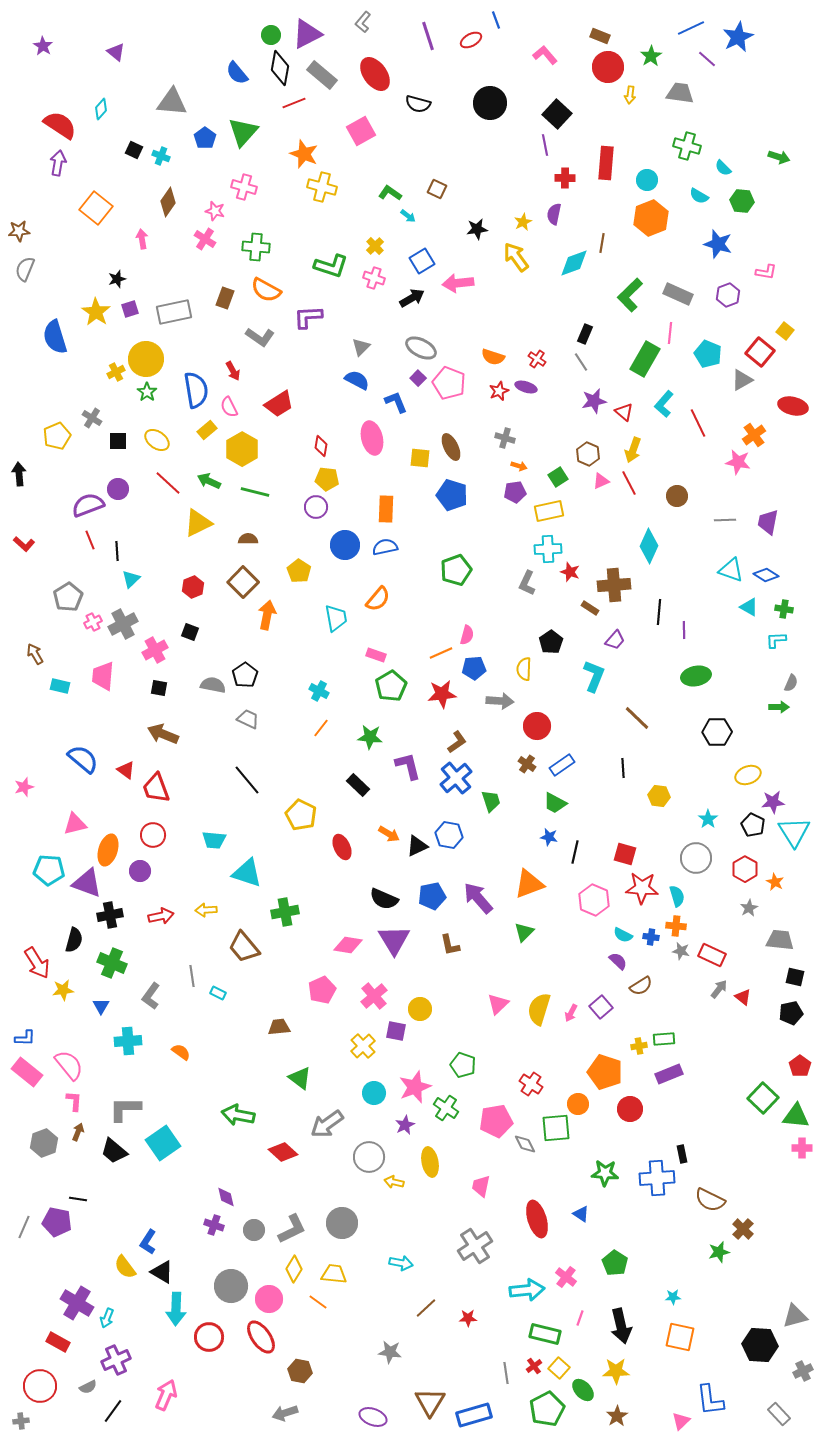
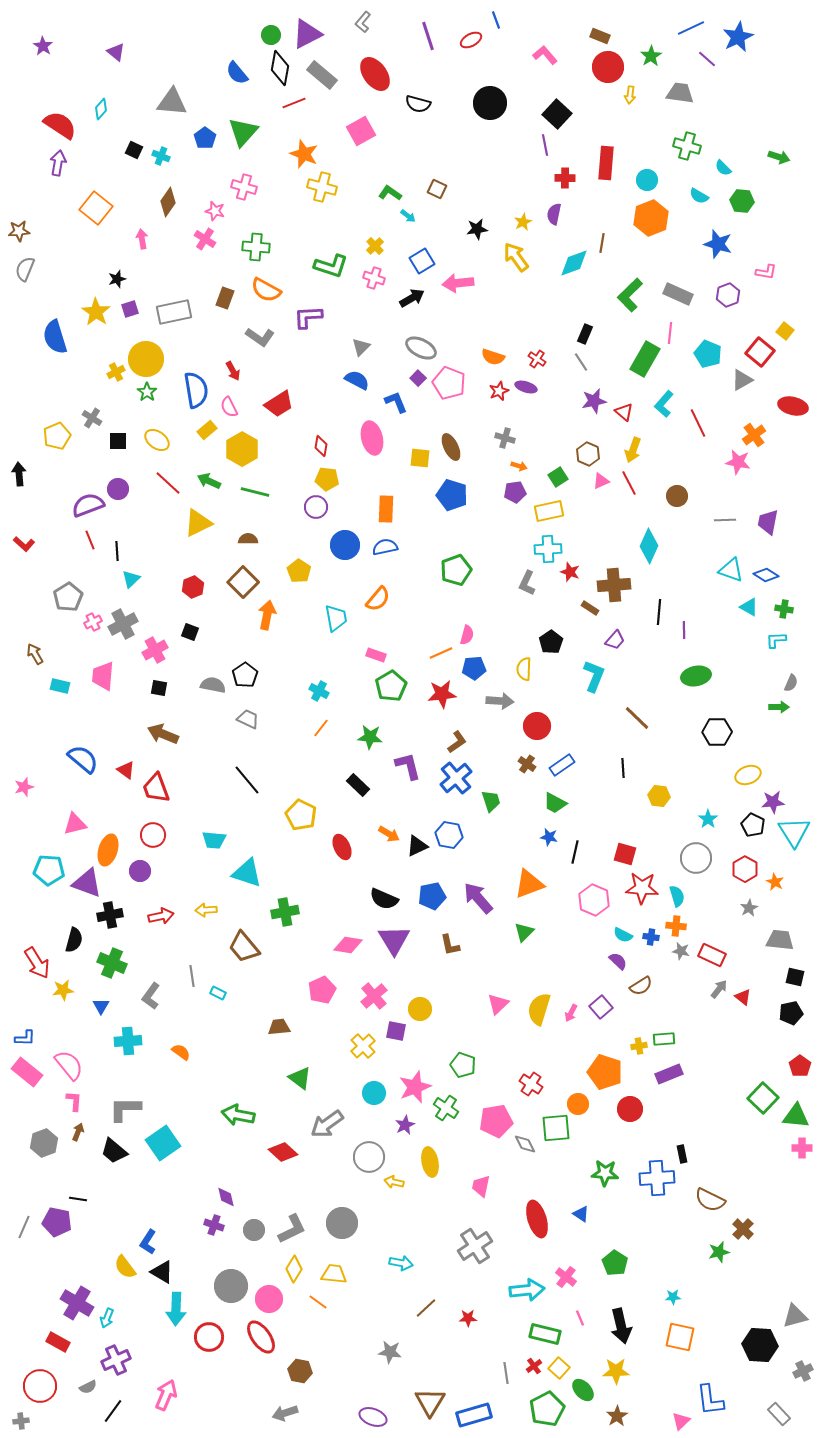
pink line at (580, 1318): rotated 42 degrees counterclockwise
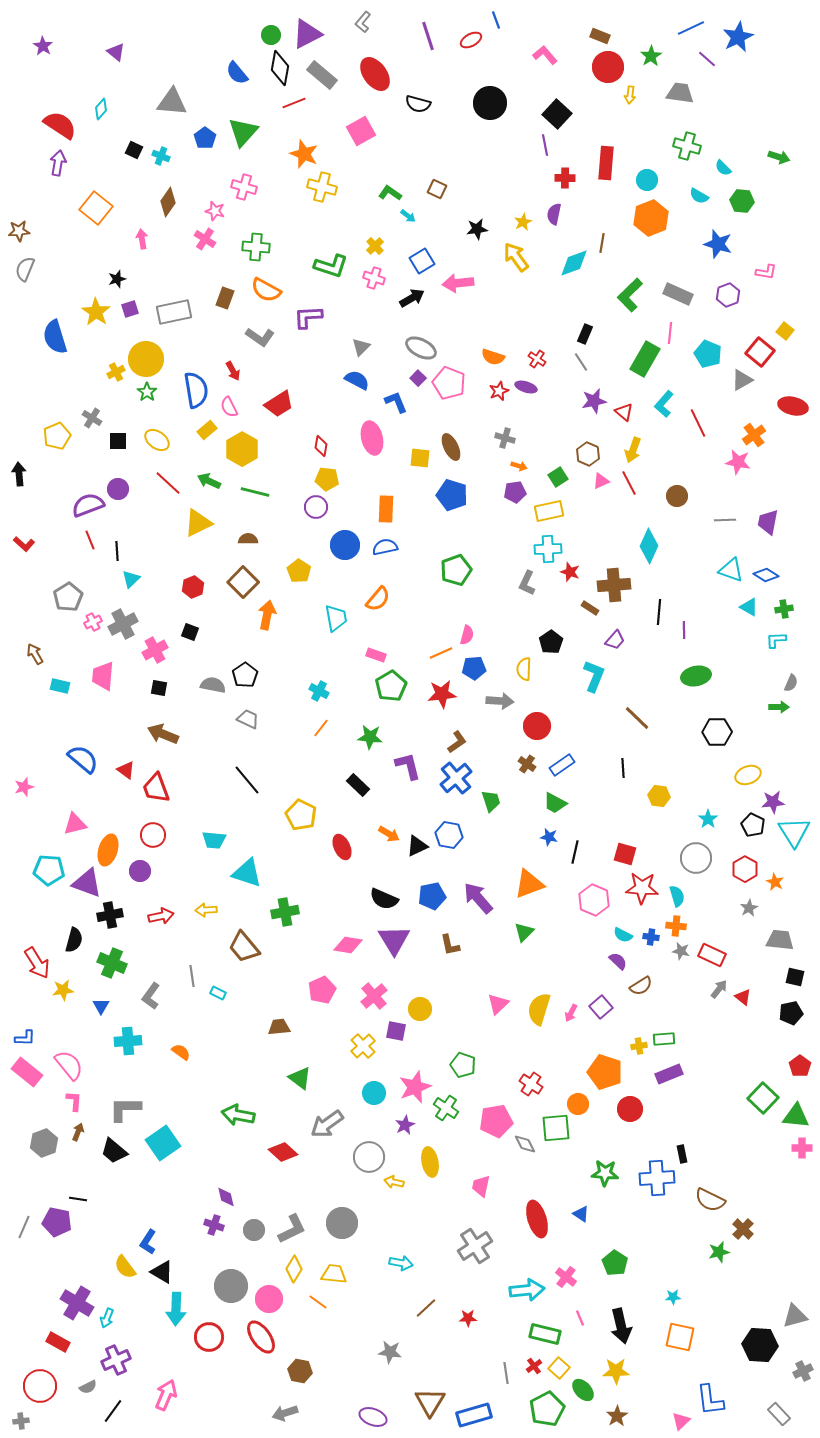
green cross at (784, 609): rotated 18 degrees counterclockwise
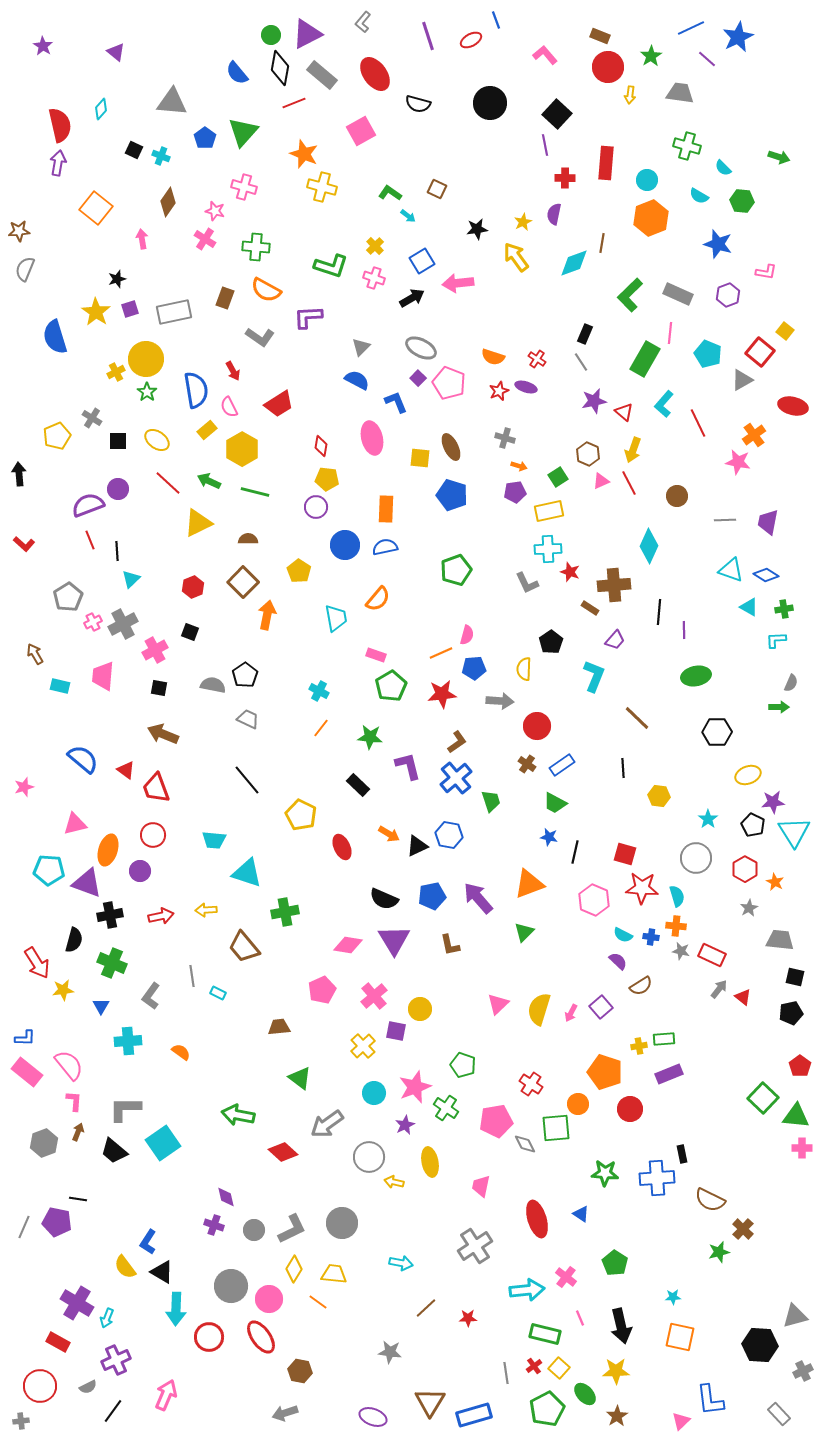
red semicircle at (60, 125): rotated 44 degrees clockwise
gray L-shape at (527, 583): rotated 50 degrees counterclockwise
green ellipse at (583, 1390): moved 2 px right, 4 px down
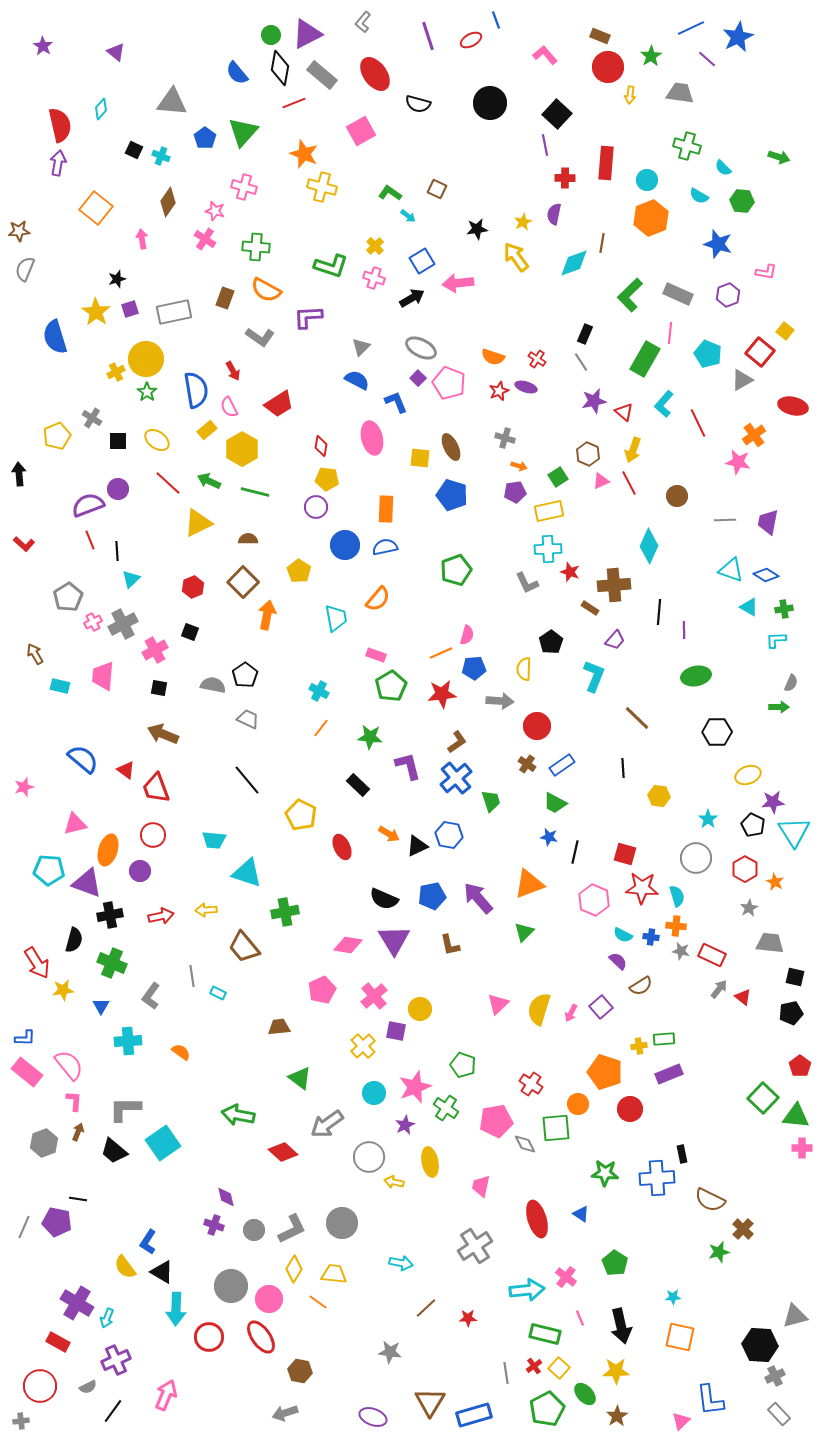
gray trapezoid at (780, 940): moved 10 px left, 3 px down
gray cross at (803, 1371): moved 28 px left, 5 px down
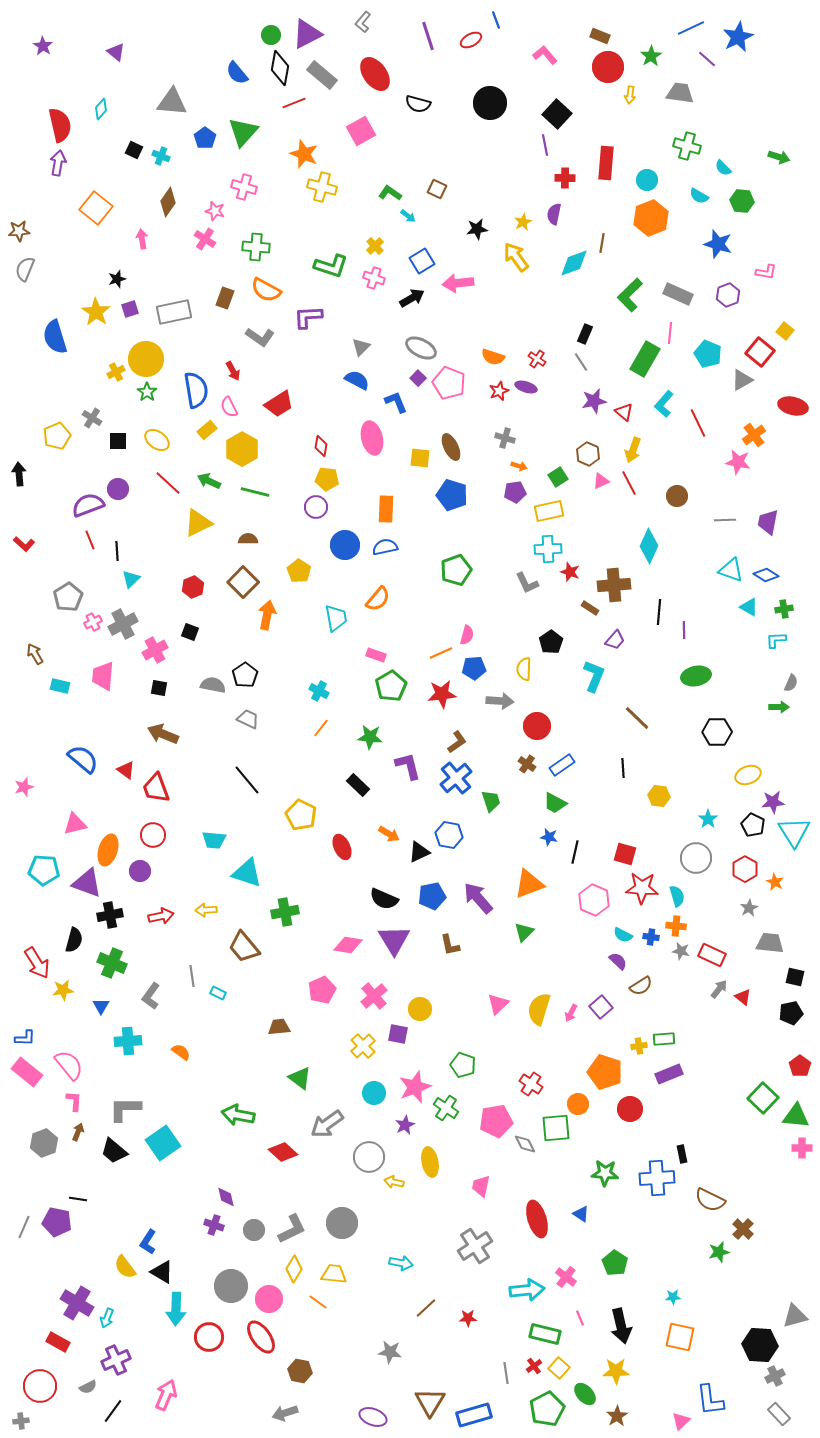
black triangle at (417, 846): moved 2 px right, 6 px down
cyan pentagon at (49, 870): moved 5 px left
purple square at (396, 1031): moved 2 px right, 3 px down
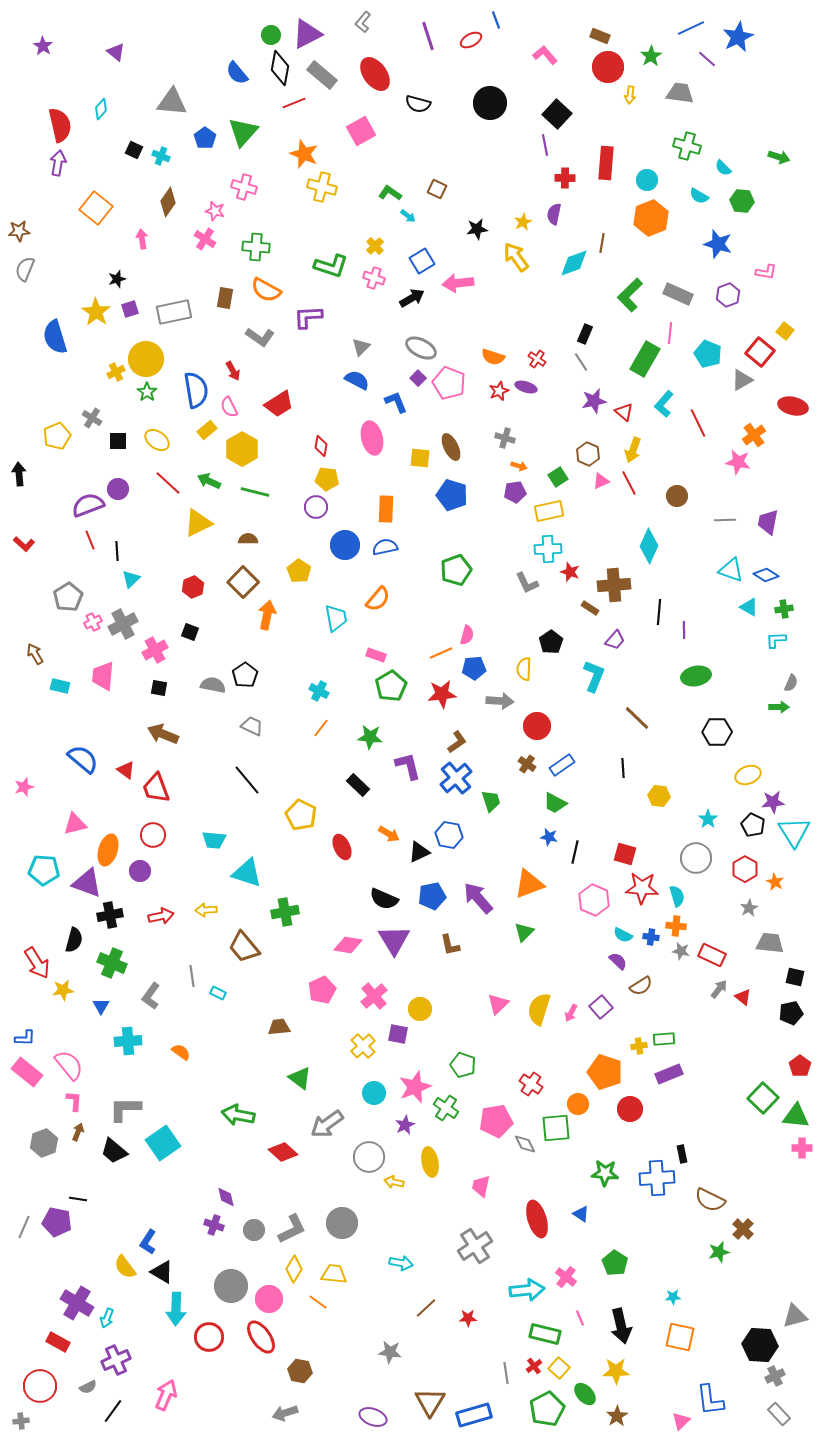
brown rectangle at (225, 298): rotated 10 degrees counterclockwise
gray trapezoid at (248, 719): moved 4 px right, 7 px down
